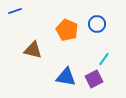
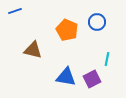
blue circle: moved 2 px up
cyan line: moved 3 px right; rotated 24 degrees counterclockwise
purple square: moved 2 px left
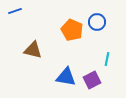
orange pentagon: moved 5 px right
purple square: moved 1 px down
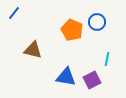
blue line: moved 1 px left, 2 px down; rotated 32 degrees counterclockwise
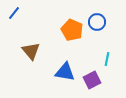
brown triangle: moved 2 px left, 1 px down; rotated 36 degrees clockwise
blue triangle: moved 1 px left, 5 px up
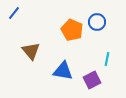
blue triangle: moved 2 px left, 1 px up
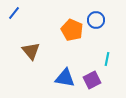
blue circle: moved 1 px left, 2 px up
blue triangle: moved 2 px right, 7 px down
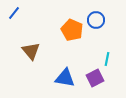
purple square: moved 3 px right, 2 px up
